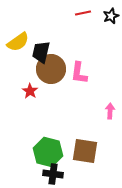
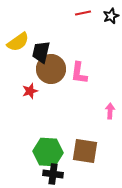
red star: rotated 21 degrees clockwise
green hexagon: rotated 12 degrees counterclockwise
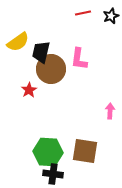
pink L-shape: moved 14 px up
red star: moved 1 px left, 1 px up; rotated 14 degrees counterclockwise
